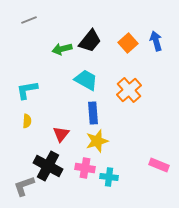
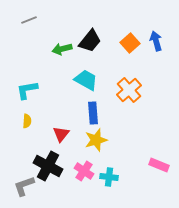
orange square: moved 2 px right
yellow star: moved 1 px left, 1 px up
pink cross: moved 1 px left, 3 px down; rotated 24 degrees clockwise
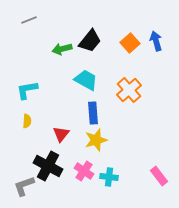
pink rectangle: moved 11 px down; rotated 30 degrees clockwise
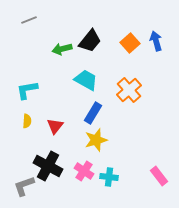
blue rectangle: rotated 35 degrees clockwise
red triangle: moved 6 px left, 8 px up
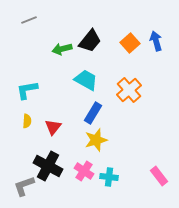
red triangle: moved 2 px left, 1 px down
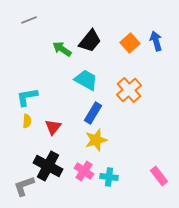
green arrow: rotated 48 degrees clockwise
cyan L-shape: moved 7 px down
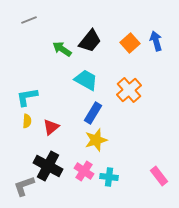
red triangle: moved 2 px left; rotated 12 degrees clockwise
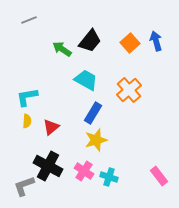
cyan cross: rotated 12 degrees clockwise
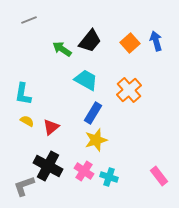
cyan L-shape: moved 4 px left, 3 px up; rotated 70 degrees counterclockwise
yellow semicircle: rotated 64 degrees counterclockwise
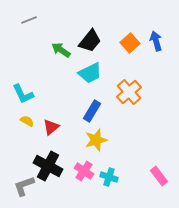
green arrow: moved 1 px left, 1 px down
cyan trapezoid: moved 4 px right, 7 px up; rotated 125 degrees clockwise
orange cross: moved 2 px down
cyan L-shape: rotated 35 degrees counterclockwise
blue rectangle: moved 1 px left, 2 px up
